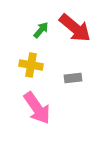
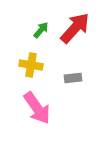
red arrow: rotated 88 degrees counterclockwise
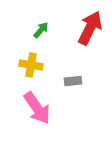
red arrow: moved 15 px right; rotated 16 degrees counterclockwise
gray rectangle: moved 3 px down
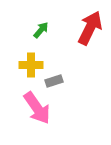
yellow cross: rotated 10 degrees counterclockwise
gray rectangle: moved 19 px left; rotated 12 degrees counterclockwise
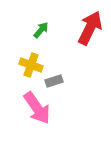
yellow cross: rotated 20 degrees clockwise
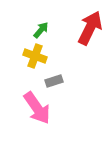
yellow cross: moved 4 px right, 9 px up
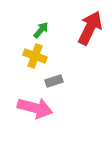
pink arrow: moved 2 px left; rotated 40 degrees counterclockwise
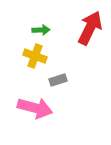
green arrow: rotated 48 degrees clockwise
gray rectangle: moved 4 px right, 1 px up
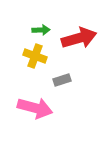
red arrow: moved 11 px left, 10 px down; rotated 48 degrees clockwise
gray rectangle: moved 4 px right
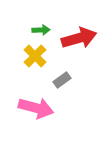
yellow cross: rotated 25 degrees clockwise
gray rectangle: rotated 18 degrees counterclockwise
pink arrow: moved 1 px right
